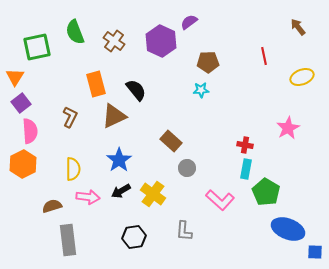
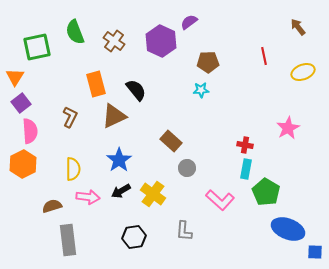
yellow ellipse: moved 1 px right, 5 px up
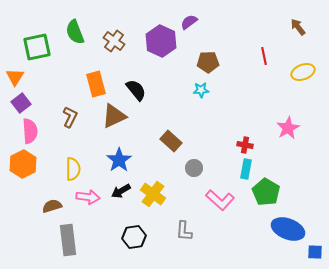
gray circle: moved 7 px right
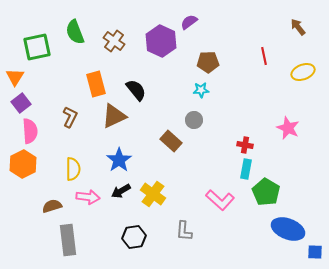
pink star: rotated 20 degrees counterclockwise
gray circle: moved 48 px up
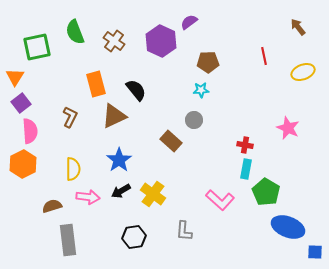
blue ellipse: moved 2 px up
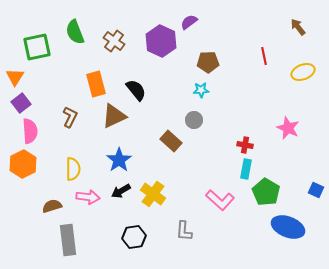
blue square: moved 1 px right, 62 px up; rotated 21 degrees clockwise
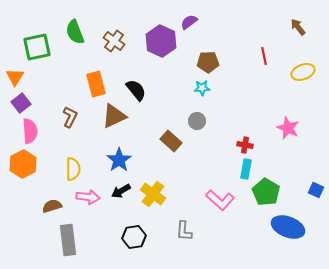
cyan star: moved 1 px right, 2 px up
gray circle: moved 3 px right, 1 px down
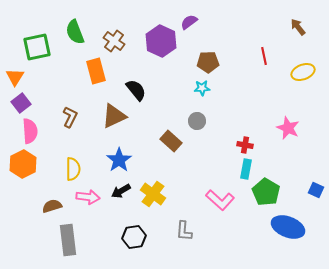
orange rectangle: moved 13 px up
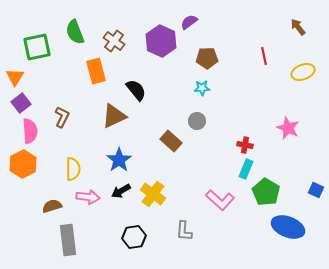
brown pentagon: moved 1 px left, 4 px up
brown L-shape: moved 8 px left
cyan rectangle: rotated 12 degrees clockwise
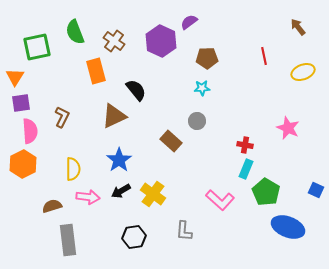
purple square: rotated 30 degrees clockwise
